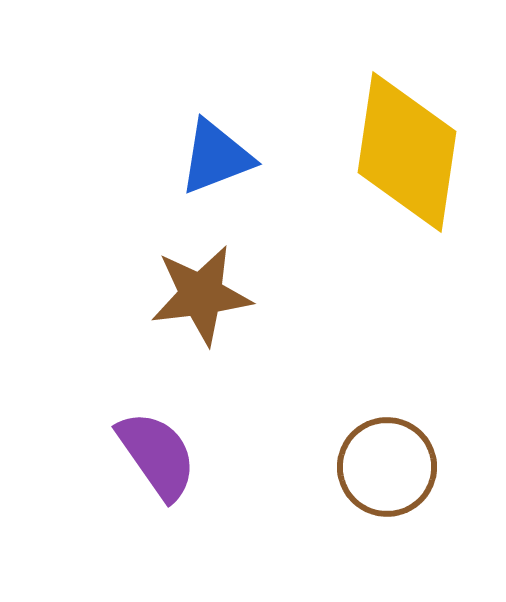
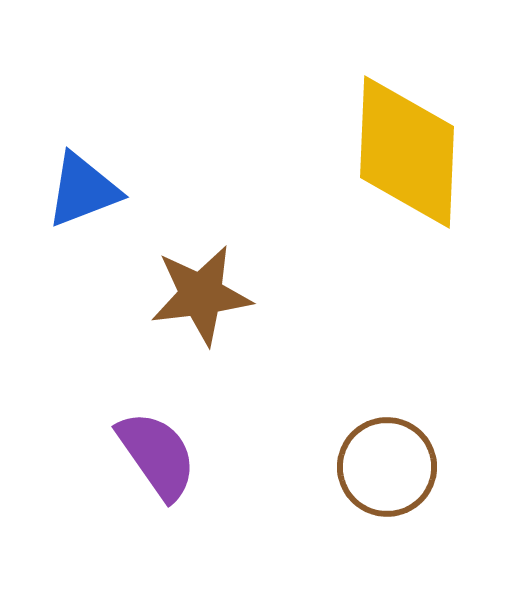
yellow diamond: rotated 6 degrees counterclockwise
blue triangle: moved 133 px left, 33 px down
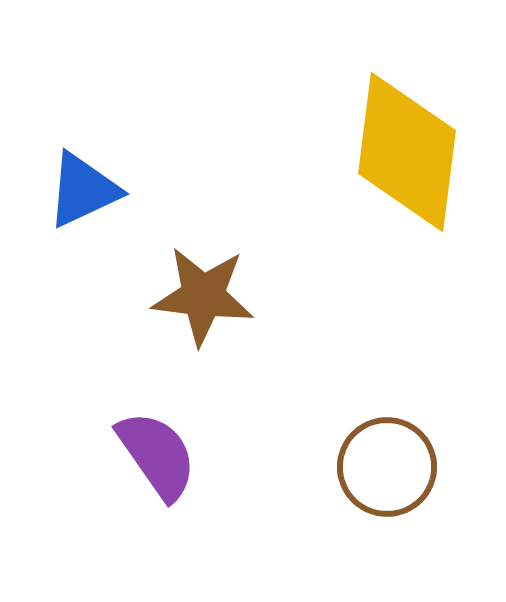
yellow diamond: rotated 5 degrees clockwise
blue triangle: rotated 4 degrees counterclockwise
brown star: moved 2 px right, 1 px down; rotated 14 degrees clockwise
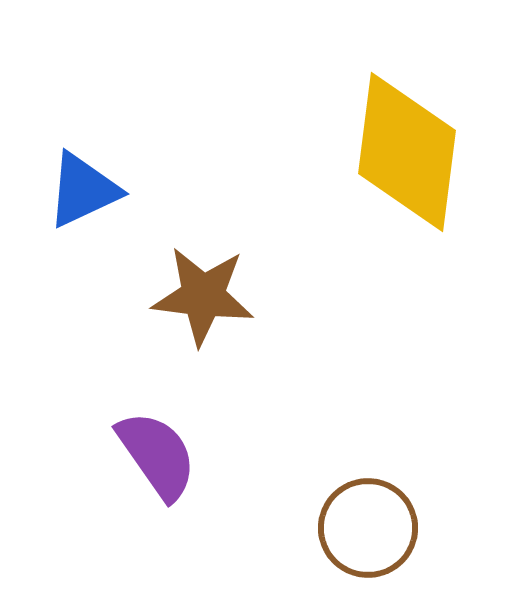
brown circle: moved 19 px left, 61 px down
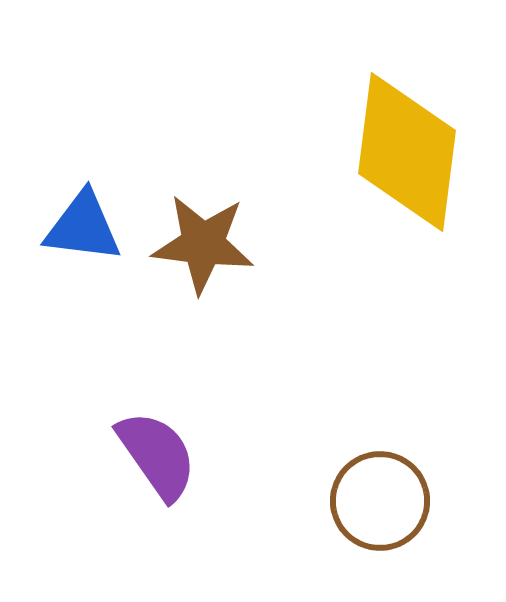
blue triangle: moved 37 px down; rotated 32 degrees clockwise
brown star: moved 52 px up
brown circle: moved 12 px right, 27 px up
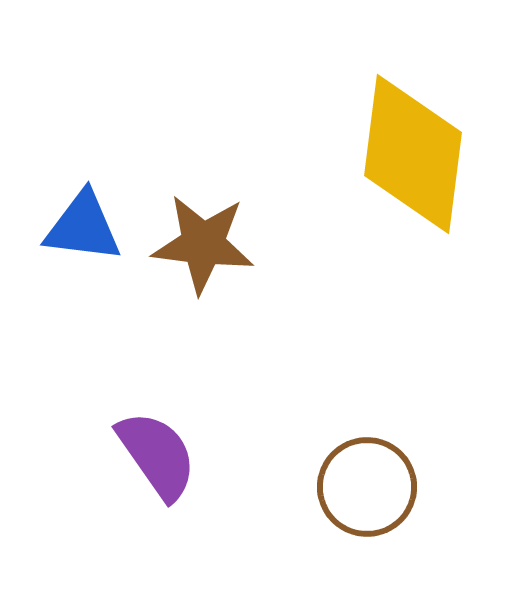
yellow diamond: moved 6 px right, 2 px down
brown circle: moved 13 px left, 14 px up
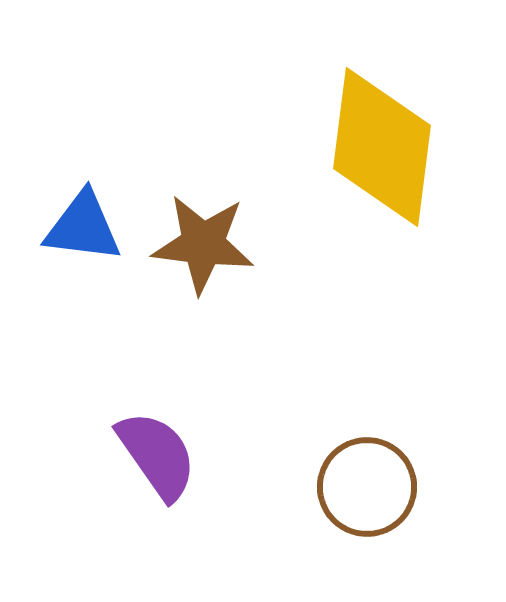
yellow diamond: moved 31 px left, 7 px up
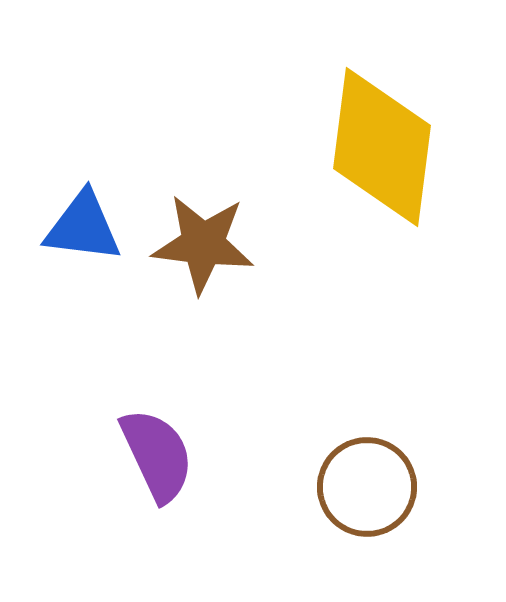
purple semicircle: rotated 10 degrees clockwise
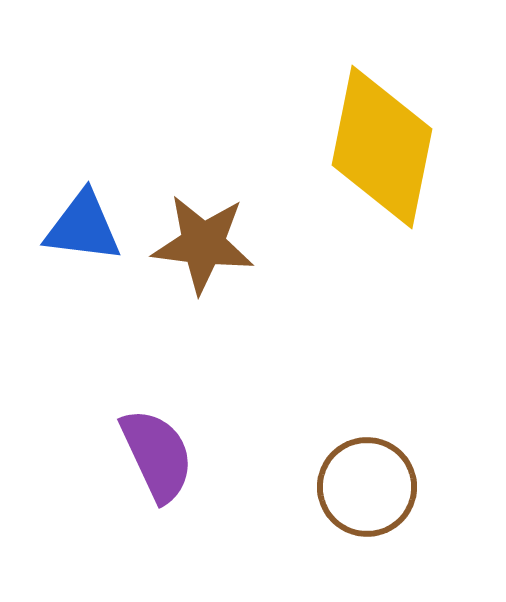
yellow diamond: rotated 4 degrees clockwise
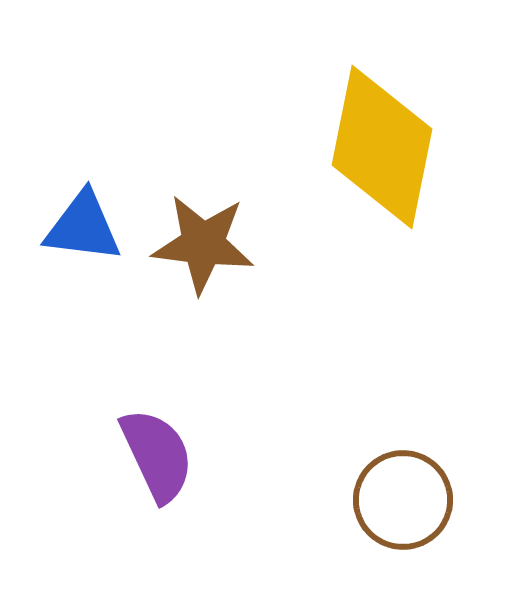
brown circle: moved 36 px right, 13 px down
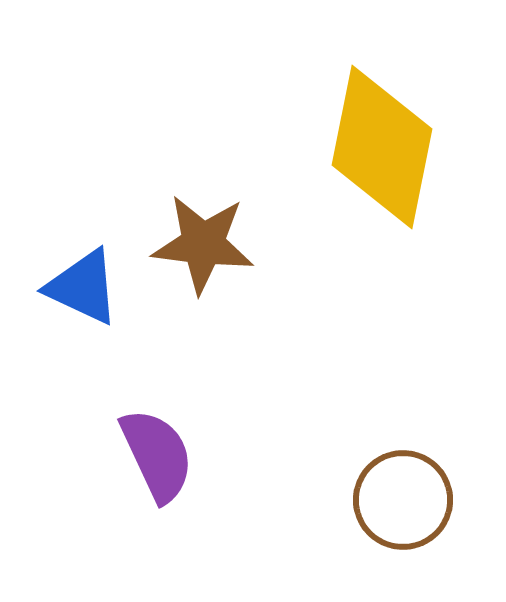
blue triangle: moved 60 px down; rotated 18 degrees clockwise
